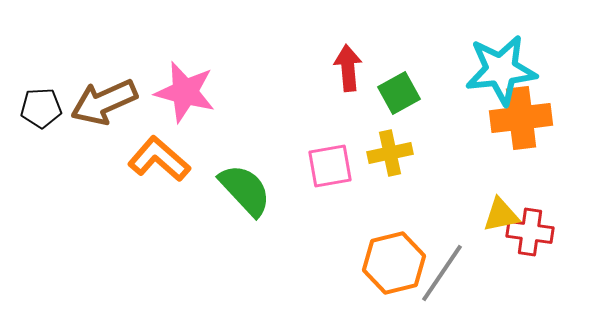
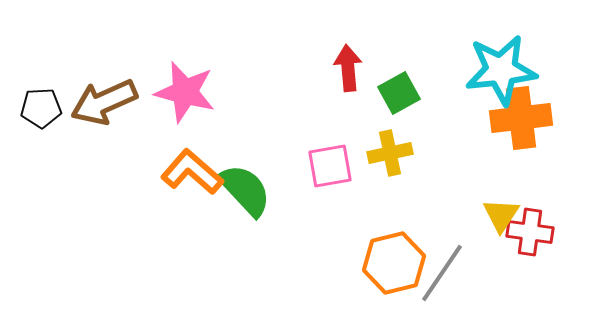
orange L-shape: moved 33 px right, 13 px down
yellow triangle: rotated 45 degrees counterclockwise
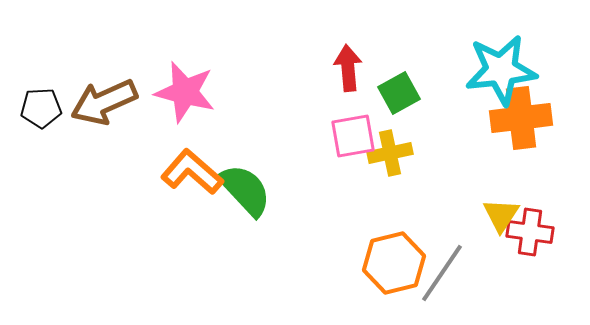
pink square: moved 23 px right, 30 px up
